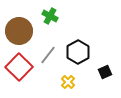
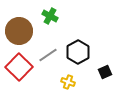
gray line: rotated 18 degrees clockwise
yellow cross: rotated 24 degrees counterclockwise
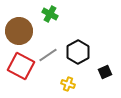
green cross: moved 2 px up
red square: moved 2 px right, 1 px up; rotated 16 degrees counterclockwise
yellow cross: moved 2 px down
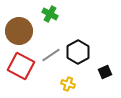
gray line: moved 3 px right
